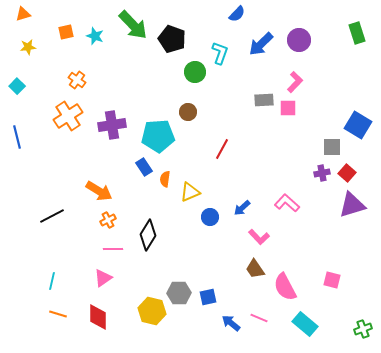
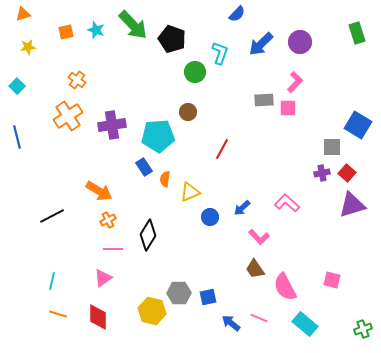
cyan star at (95, 36): moved 1 px right, 6 px up
purple circle at (299, 40): moved 1 px right, 2 px down
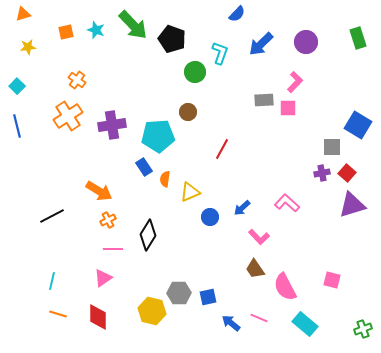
green rectangle at (357, 33): moved 1 px right, 5 px down
purple circle at (300, 42): moved 6 px right
blue line at (17, 137): moved 11 px up
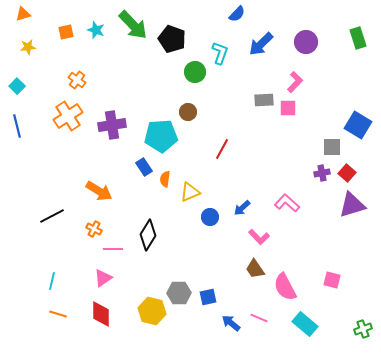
cyan pentagon at (158, 136): moved 3 px right
orange cross at (108, 220): moved 14 px left, 9 px down; rotated 35 degrees counterclockwise
red diamond at (98, 317): moved 3 px right, 3 px up
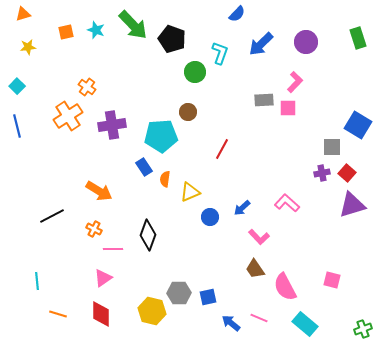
orange cross at (77, 80): moved 10 px right, 7 px down
black diamond at (148, 235): rotated 12 degrees counterclockwise
cyan line at (52, 281): moved 15 px left; rotated 18 degrees counterclockwise
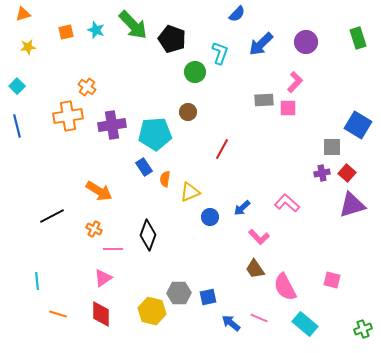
orange cross at (68, 116): rotated 24 degrees clockwise
cyan pentagon at (161, 136): moved 6 px left, 2 px up
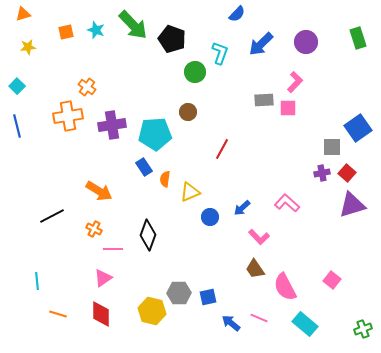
blue square at (358, 125): moved 3 px down; rotated 24 degrees clockwise
pink square at (332, 280): rotated 24 degrees clockwise
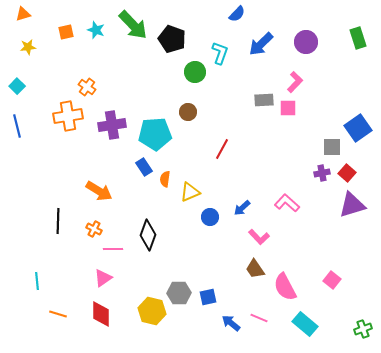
black line at (52, 216): moved 6 px right, 5 px down; rotated 60 degrees counterclockwise
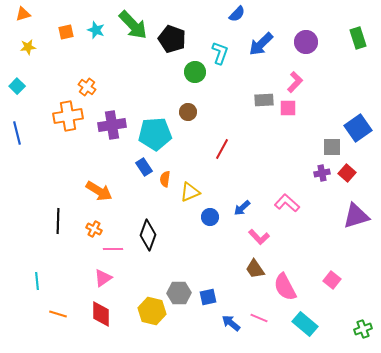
blue line at (17, 126): moved 7 px down
purple triangle at (352, 205): moved 4 px right, 11 px down
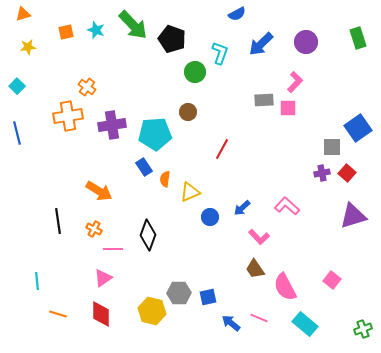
blue semicircle at (237, 14): rotated 18 degrees clockwise
pink L-shape at (287, 203): moved 3 px down
purple triangle at (356, 216): moved 3 px left
black line at (58, 221): rotated 10 degrees counterclockwise
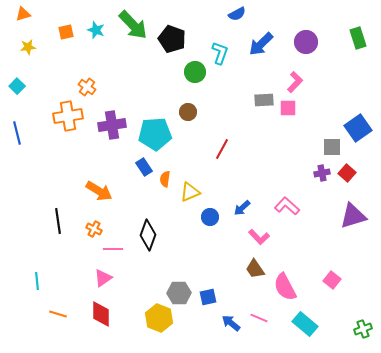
yellow hexagon at (152, 311): moved 7 px right, 7 px down; rotated 8 degrees clockwise
